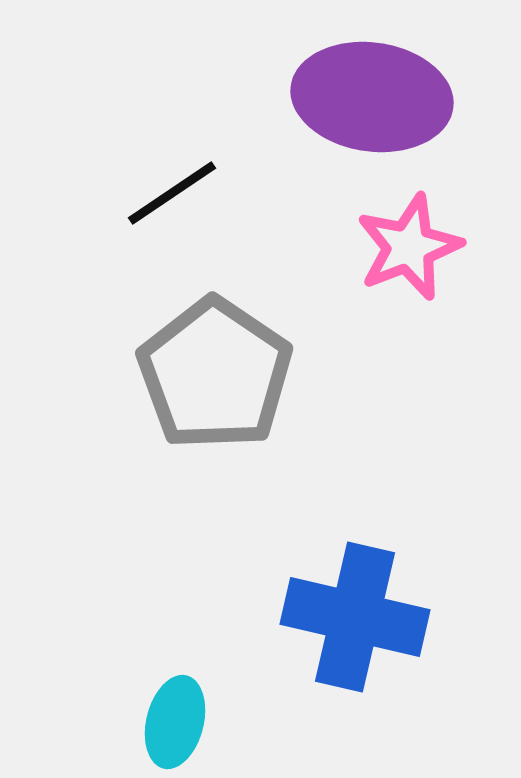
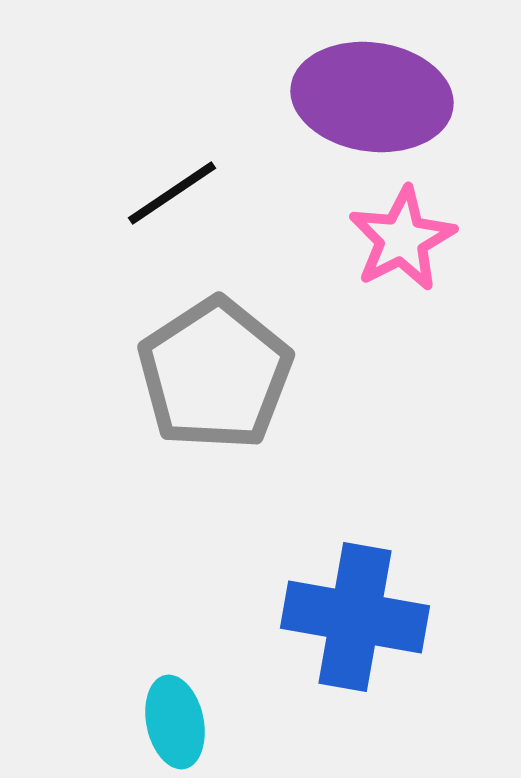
pink star: moved 7 px left, 8 px up; rotated 6 degrees counterclockwise
gray pentagon: rotated 5 degrees clockwise
blue cross: rotated 3 degrees counterclockwise
cyan ellipse: rotated 26 degrees counterclockwise
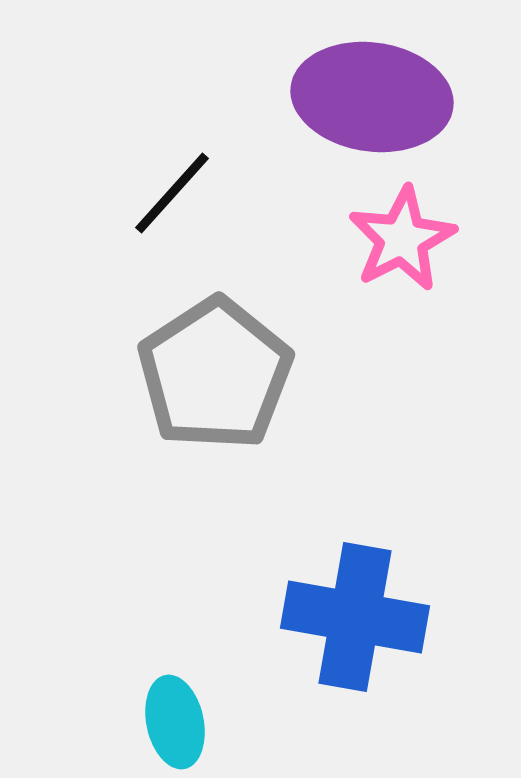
black line: rotated 14 degrees counterclockwise
